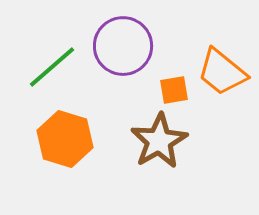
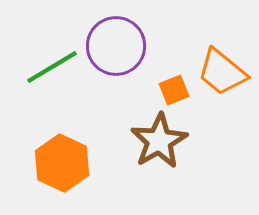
purple circle: moved 7 px left
green line: rotated 10 degrees clockwise
orange square: rotated 12 degrees counterclockwise
orange hexagon: moved 3 px left, 24 px down; rotated 8 degrees clockwise
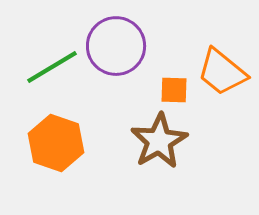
orange square: rotated 24 degrees clockwise
orange hexagon: moved 6 px left, 20 px up; rotated 6 degrees counterclockwise
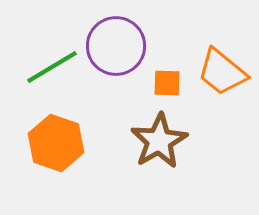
orange square: moved 7 px left, 7 px up
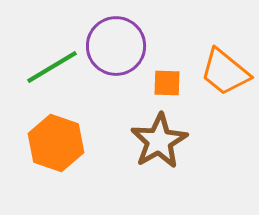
orange trapezoid: moved 3 px right
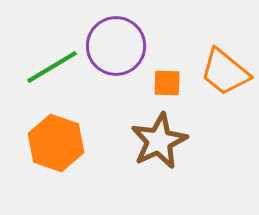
brown star: rotated 4 degrees clockwise
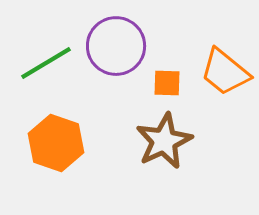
green line: moved 6 px left, 4 px up
brown star: moved 5 px right
